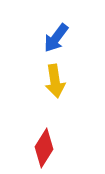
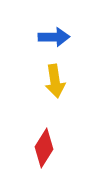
blue arrow: moved 2 px left, 1 px up; rotated 128 degrees counterclockwise
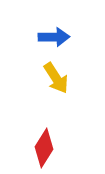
yellow arrow: moved 1 px right, 3 px up; rotated 24 degrees counterclockwise
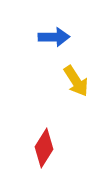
yellow arrow: moved 20 px right, 3 px down
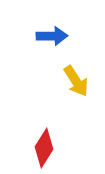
blue arrow: moved 2 px left, 1 px up
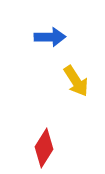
blue arrow: moved 2 px left, 1 px down
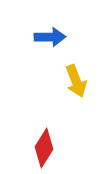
yellow arrow: rotated 12 degrees clockwise
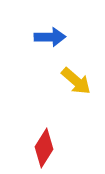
yellow arrow: rotated 28 degrees counterclockwise
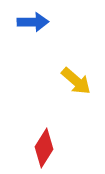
blue arrow: moved 17 px left, 15 px up
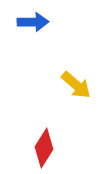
yellow arrow: moved 4 px down
